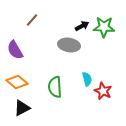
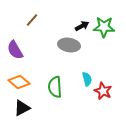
orange diamond: moved 2 px right
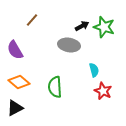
green star: rotated 15 degrees clockwise
cyan semicircle: moved 7 px right, 9 px up
black triangle: moved 7 px left
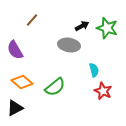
green star: moved 3 px right, 1 px down
orange diamond: moved 3 px right
green semicircle: rotated 125 degrees counterclockwise
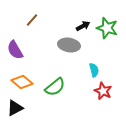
black arrow: moved 1 px right
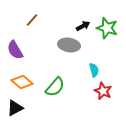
green semicircle: rotated 10 degrees counterclockwise
